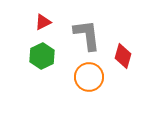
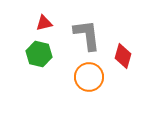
red triangle: moved 1 px right, 1 px down; rotated 12 degrees clockwise
green hexagon: moved 3 px left, 2 px up; rotated 20 degrees counterclockwise
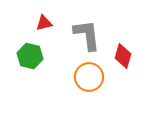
green hexagon: moved 9 px left, 2 px down
